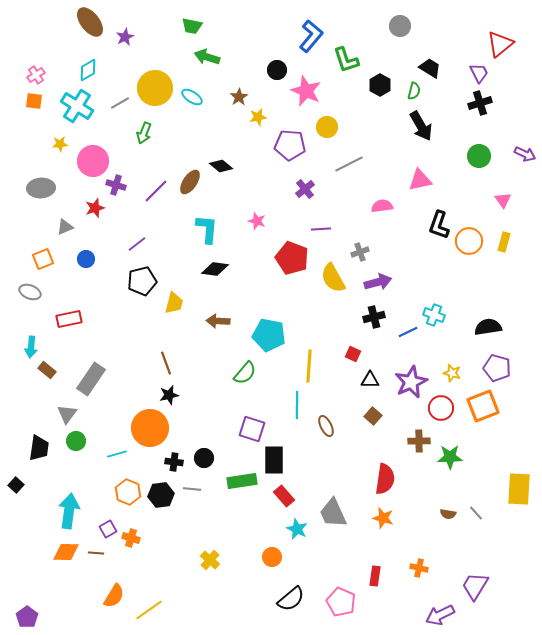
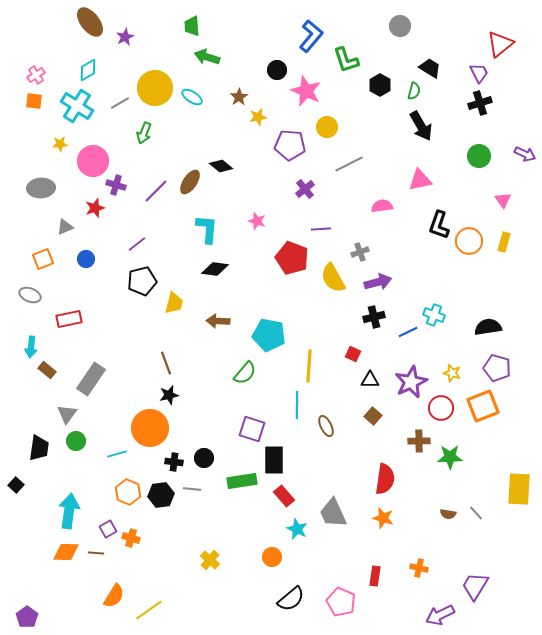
green trapezoid at (192, 26): rotated 75 degrees clockwise
gray ellipse at (30, 292): moved 3 px down
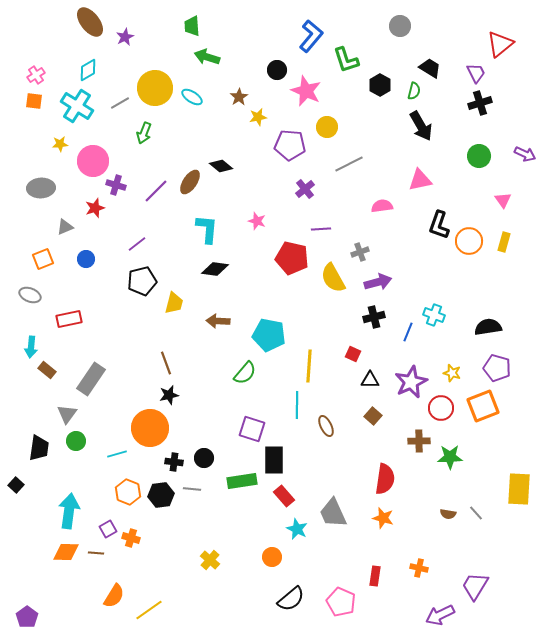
purple trapezoid at (479, 73): moved 3 px left
red pentagon at (292, 258): rotated 8 degrees counterclockwise
blue line at (408, 332): rotated 42 degrees counterclockwise
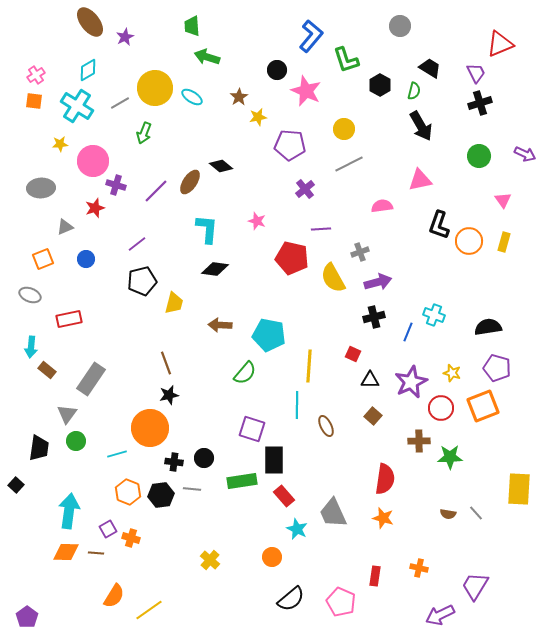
red triangle at (500, 44): rotated 16 degrees clockwise
yellow circle at (327, 127): moved 17 px right, 2 px down
brown arrow at (218, 321): moved 2 px right, 4 px down
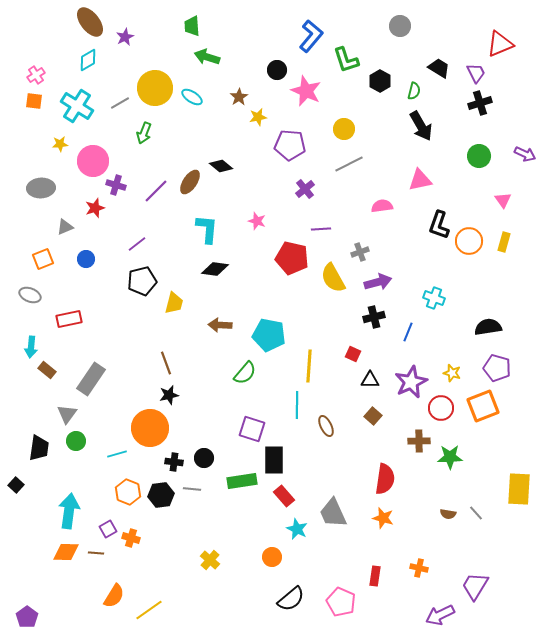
black trapezoid at (430, 68): moved 9 px right
cyan diamond at (88, 70): moved 10 px up
black hexagon at (380, 85): moved 4 px up
cyan cross at (434, 315): moved 17 px up
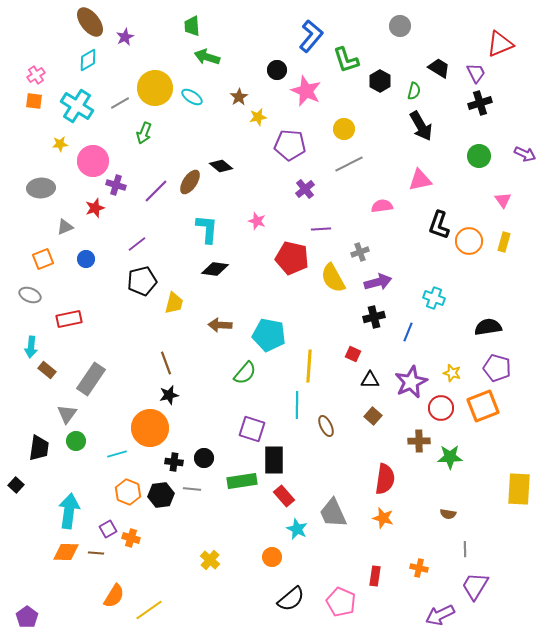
gray line at (476, 513): moved 11 px left, 36 px down; rotated 42 degrees clockwise
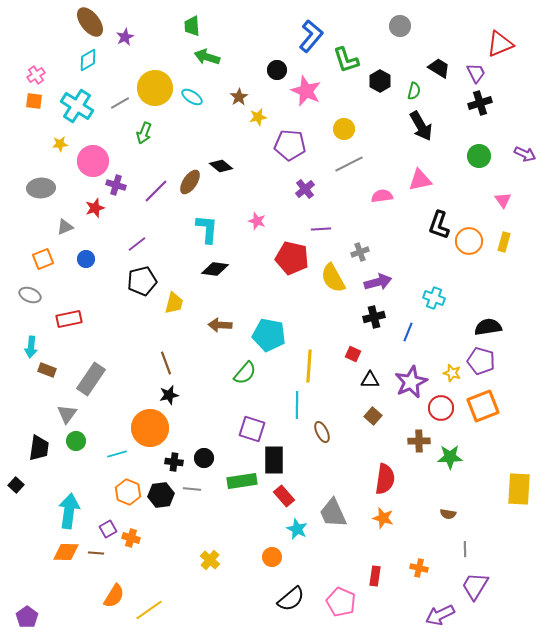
pink semicircle at (382, 206): moved 10 px up
purple pentagon at (497, 368): moved 16 px left, 7 px up
brown rectangle at (47, 370): rotated 18 degrees counterclockwise
brown ellipse at (326, 426): moved 4 px left, 6 px down
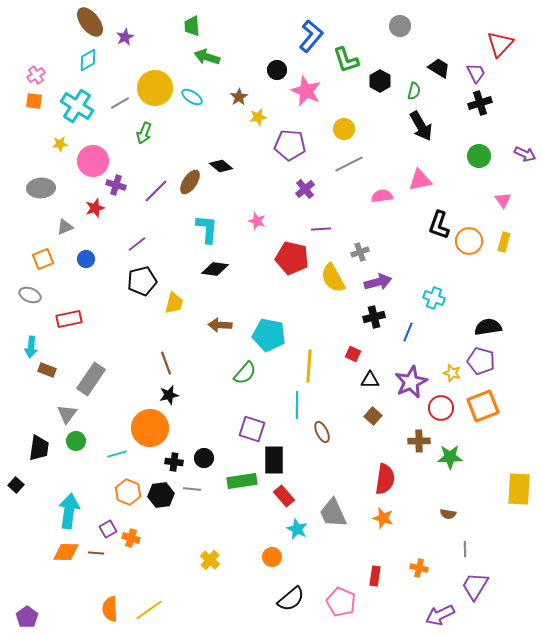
red triangle at (500, 44): rotated 24 degrees counterclockwise
orange semicircle at (114, 596): moved 4 px left, 13 px down; rotated 145 degrees clockwise
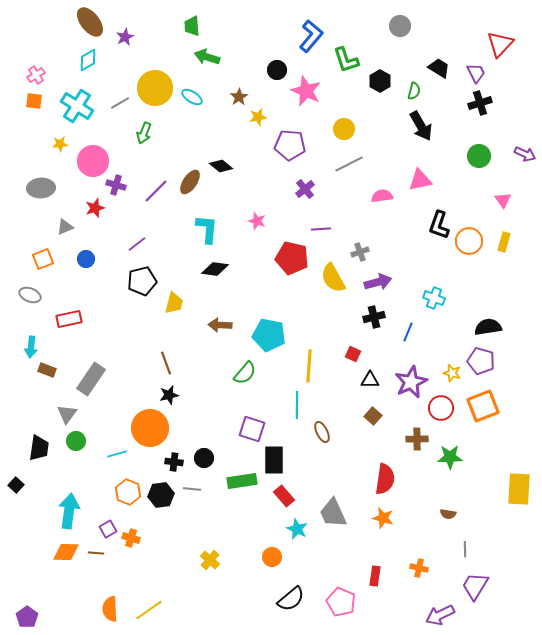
brown cross at (419, 441): moved 2 px left, 2 px up
